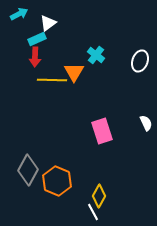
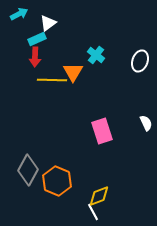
orange triangle: moved 1 px left
yellow diamond: rotated 40 degrees clockwise
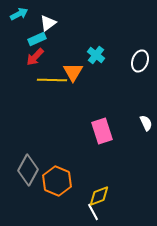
red arrow: rotated 42 degrees clockwise
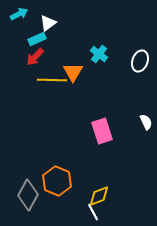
cyan cross: moved 3 px right, 1 px up
white semicircle: moved 1 px up
gray diamond: moved 25 px down
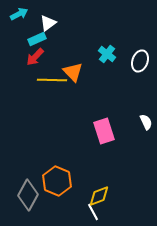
cyan cross: moved 8 px right
orange triangle: rotated 15 degrees counterclockwise
pink rectangle: moved 2 px right
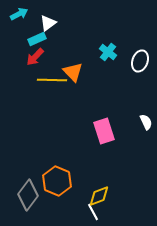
cyan cross: moved 1 px right, 2 px up
gray diamond: rotated 8 degrees clockwise
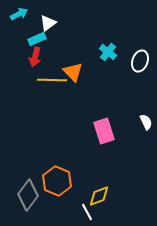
red arrow: rotated 30 degrees counterclockwise
white line: moved 6 px left
